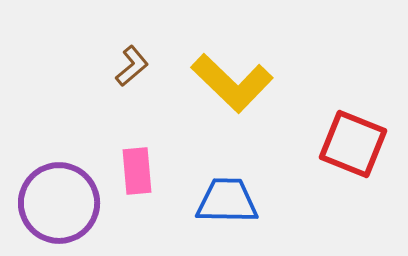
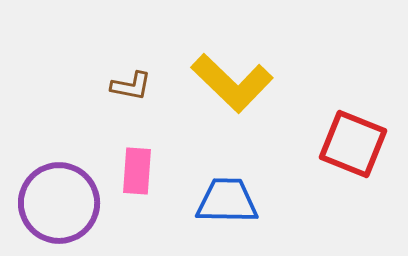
brown L-shape: moved 1 px left, 20 px down; rotated 51 degrees clockwise
pink rectangle: rotated 9 degrees clockwise
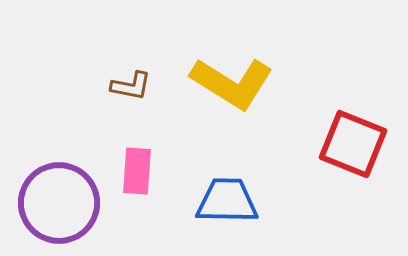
yellow L-shape: rotated 12 degrees counterclockwise
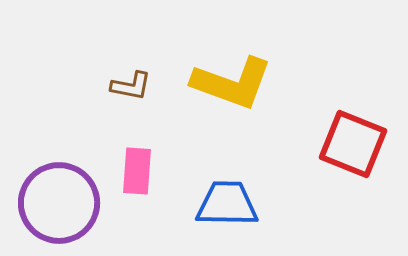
yellow L-shape: rotated 12 degrees counterclockwise
blue trapezoid: moved 3 px down
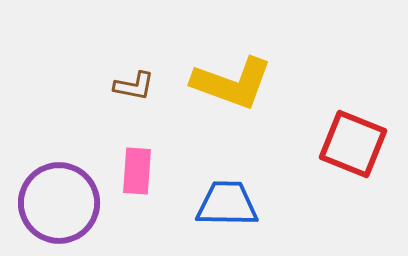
brown L-shape: moved 3 px right
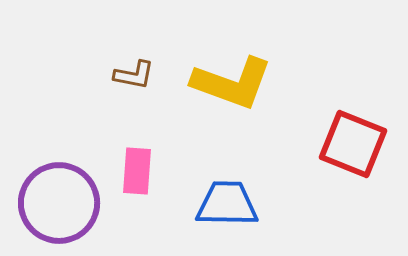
brown L-shape: moved 11 px up
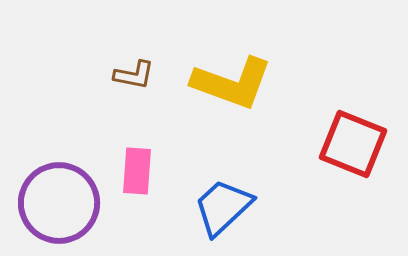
blue trapezoid: moved 4 px left, 3 px down; rotated 44 degrees counterclockwise
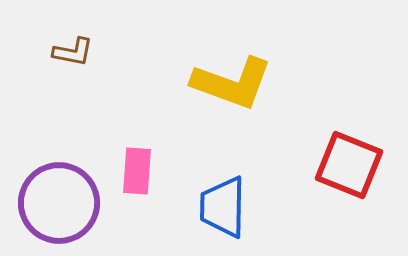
brown L-shape: moved 61 px left, 23 px up
red square: moved 4 px left, 21 px down
blue trapezoid: rotated 46 degrees counterclockwise
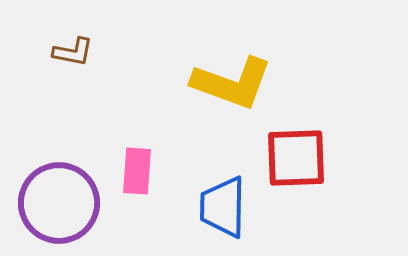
red square: moved 53 px left, 7 px up; rotated 24 degrees counterclockwise
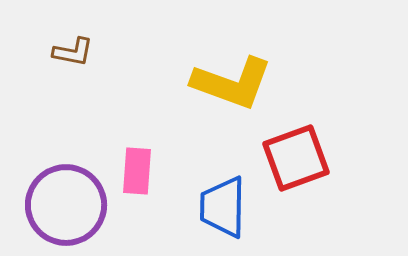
red square: rotated 18 degrees counterclockwise
purple circle: moved 7 px right, 2 px down
